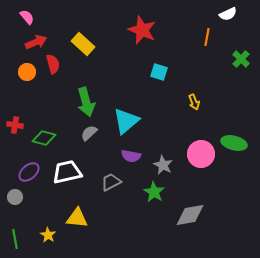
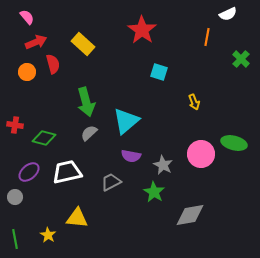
red star: rotated 12 degrees clockwise
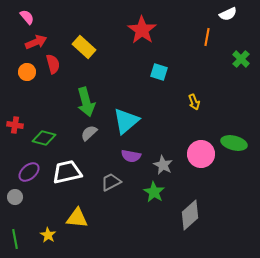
yellow rectangle: moved 1 px right, 3 px down
gray diamond: rotated 32 degrees counterclockwise
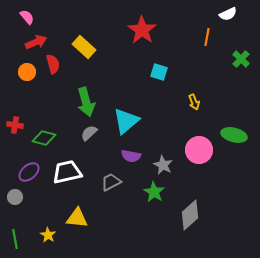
green ellipse: moved 8 px up
pink circle: moved 2 px left, 4 px up
